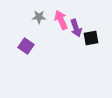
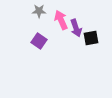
gray star: moved 6 px up
purple square: moved 13 px right, 5 px up
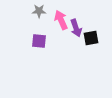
purple square: rotated 28 degrees counterclockwise
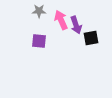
purple arrow: moved 3 px up
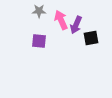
purple arrow: rotated 42 degrees clockwise
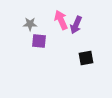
gray star: moved 9 px left, 13 px down
black square: moved 5 px left, 20 px down
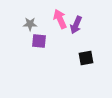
pink arrow: moved 1 px left, 1 px up
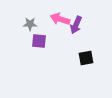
pink arrow: rotated 48 degrees counterclockwise
